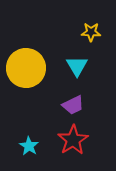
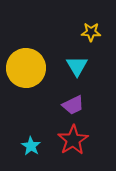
cyan star: moved 2 px right
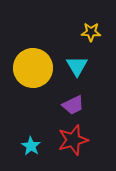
yellow circle: moved 7 px right
red star: rotated 16 degrees clockwise
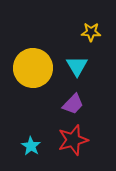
purple trapezoid: moved 1 px up; rotated 20 degrees counterclockwise
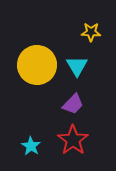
yellow circle: moved 4 px right, 3 px up
red star: rotated 20 degrees counterclockwise
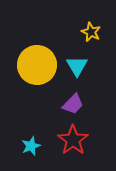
yellow star: rotated 24 degrees clockwise
cyan star: rotated 18 degrees clockwise
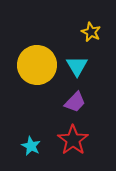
purple trapezoid: moved 2 px right, 2 px up
cyan star: rotated 24 degrees counterclockwise
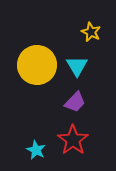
cyan star: moved 5 px right, 4 px down
